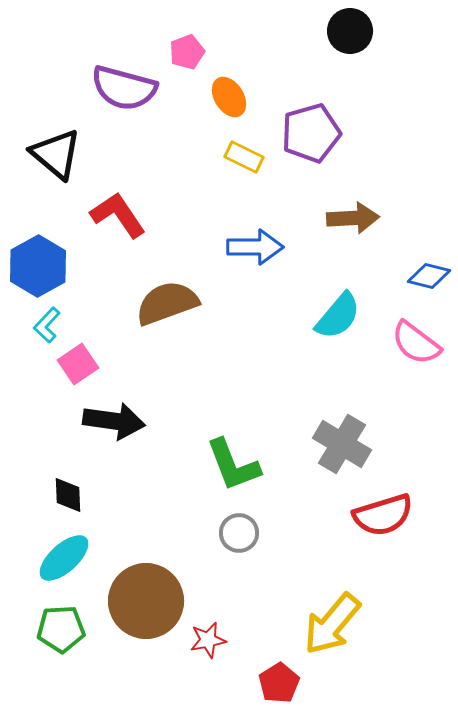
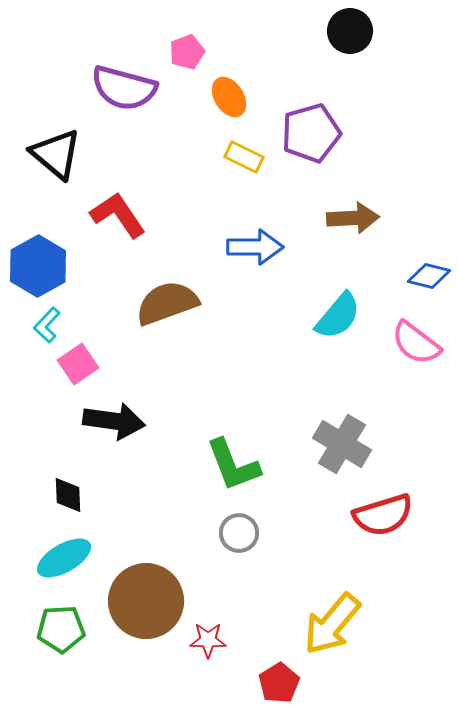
cyan ellipse: rotated 12 degrees clockwise
red star: rotated 12 degrees clockwise
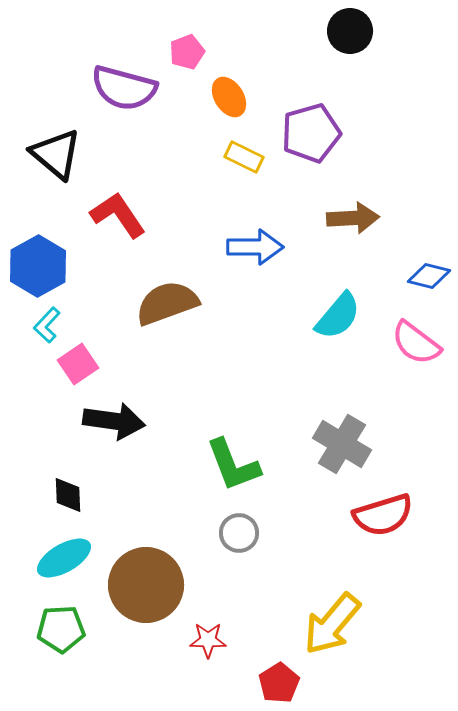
brown circle: moved 16 px up
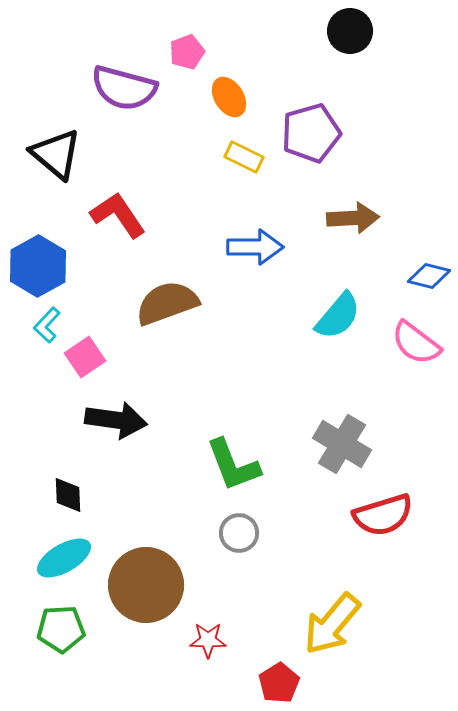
pink square: moved 7 px right, 7 px up
black arrow: moved 2 px right, 1 px up
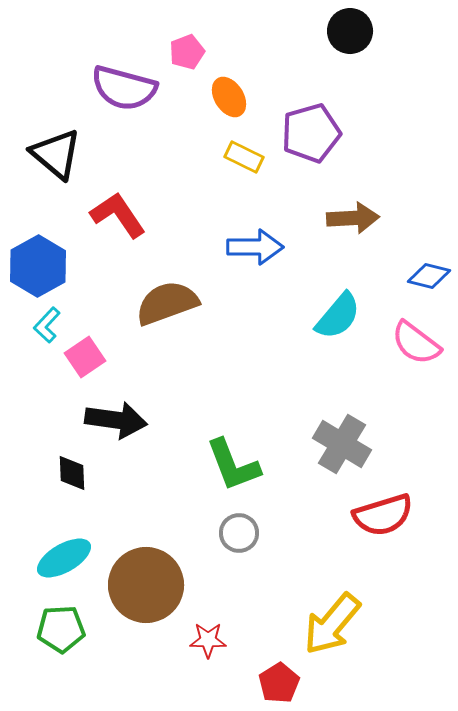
black diamond: moved 4 px right, 22 px up
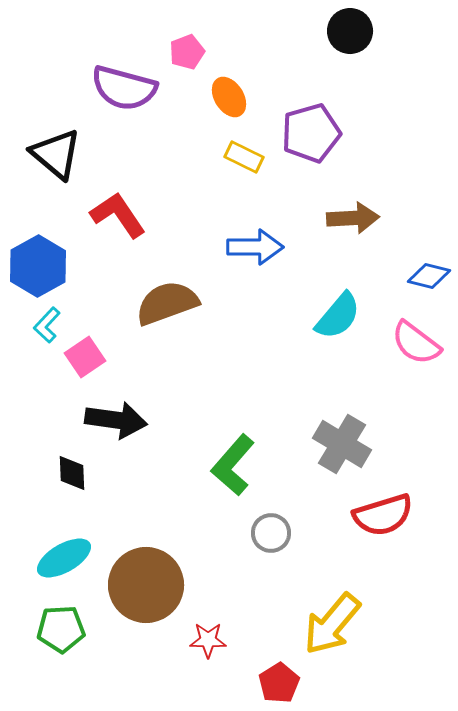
green L-shape: rotated 62 degrees clockwise
gray circle: moved 32 px right
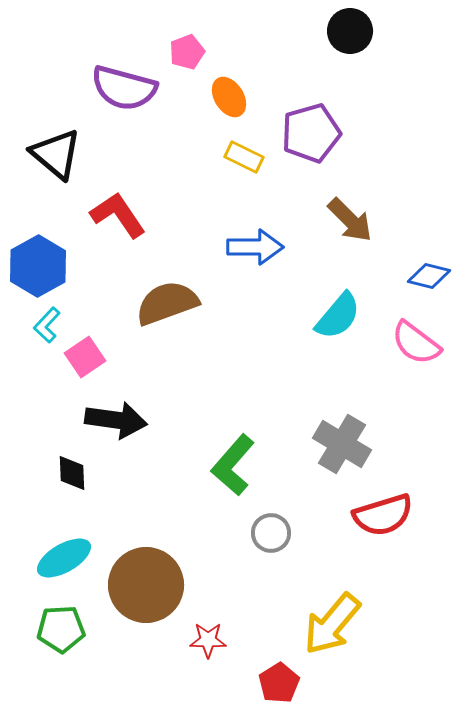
brown arrow: moved 3 px left, 2 px down; rotated 48 degrees clockwise
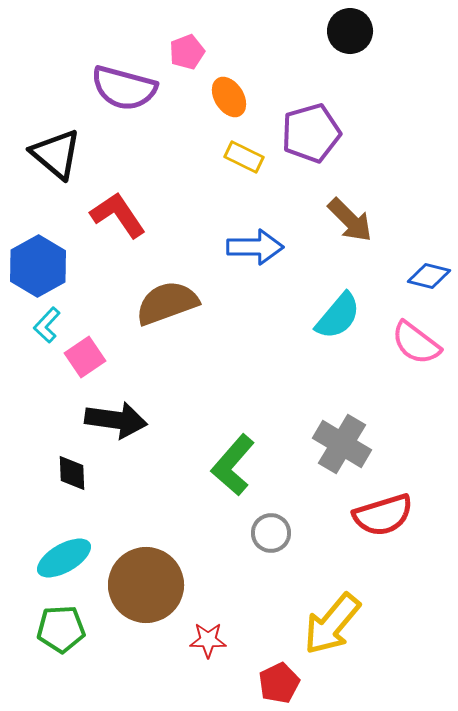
red pentagon: rotated 6 degrees clockwise
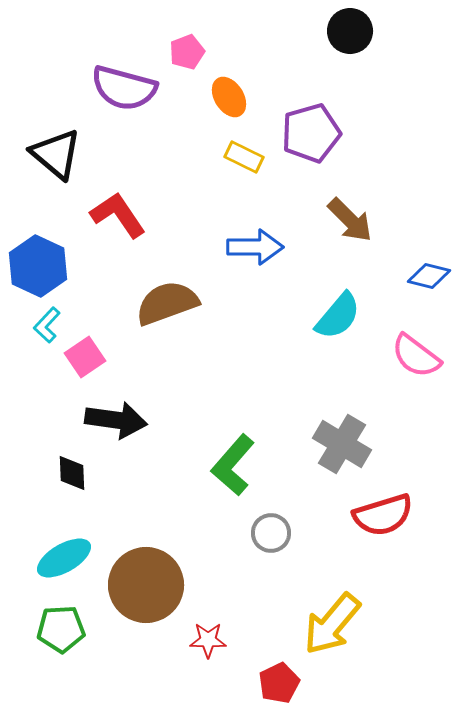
blue hexagon: rotated 6 degrees counterclockwise
pink semicircle: moved 13 px down
